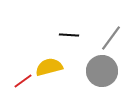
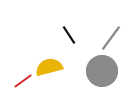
black line: rotated 54 degrees clockwise
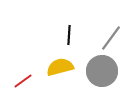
black line: rotated 36 degrees clockwise
yellow semicircle: moved 11 px right
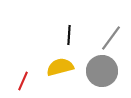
red line: rotated 30 degrees counterclockwise
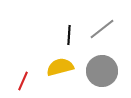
gray line: moved 9 px left, 9 px up; rotated 16 degrees clockwise
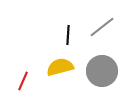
gray line: moved 2 px up
black line: moved 1 px left
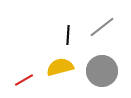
red line: moved 1 px right, 1 px up; rotated 36 degrees clockwise
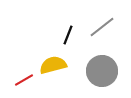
black line: rotated 18 degrees clockwise
yellow semicircle: moved 7 px left, 2 px up
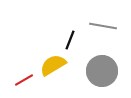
gray line: moved 1 px right, 1 px up; rotated 48 degrees clockwise
black line: moved 2 px right, 5 px down
yellow semicircle: rotated 16 degrees counterclockwise
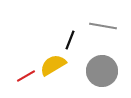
red line: moved 2 px right, 4 px up
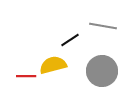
black line: rotated 36 degrees clockwise
yellow semicircle: rotated 16 degrees clockwise
red line: rotated 30 degrees clockwise
